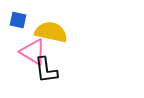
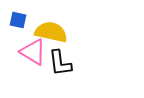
black L-shape: moved 14 px right, 7 px up
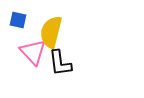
yellow semicircle: rotated 88 degrees counterclockwise
pink triangle: rotated 16 degrees clockwise
